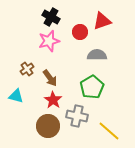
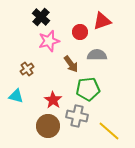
black cross: moved 10 px left; rotated 12 degrees clockwise
brown arrow: moved 21 px right, 14 px up
green pentagon: moved 4 px left, 2 px down; rotated 25 degrees clockwise
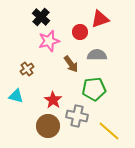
red triangle: moved 2 px left, 2 px up
green pentagon: moved 6 px right
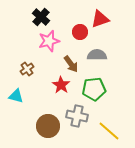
red star: moved 8 px right, 15 px up
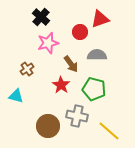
pink star: moved 1 px left, 2 px down
green pentagon: rotated 20 degrees clockwise
